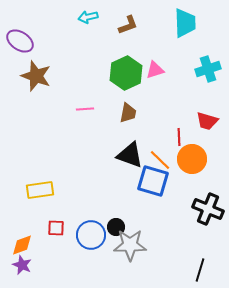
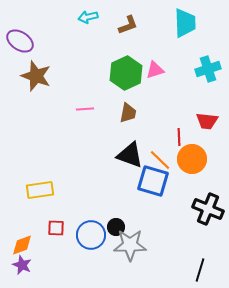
red trapezoid: rotated 10 degrees counterclockwise
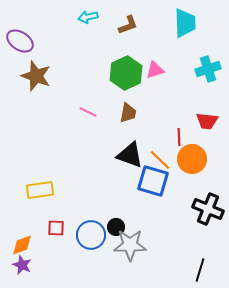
pink line: moved 3 px right, 3 px down; rotated 30 degrees clockwise
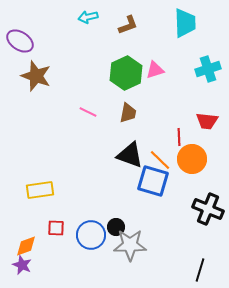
orange diamond: moved 4 px right, 1 px down
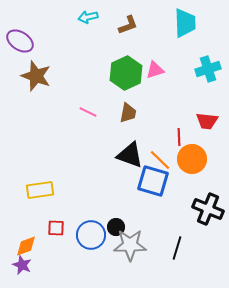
black line: moved 23 px left, 22 px up
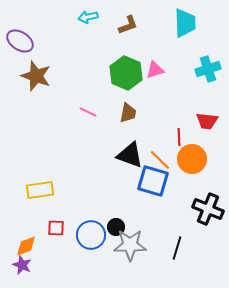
green hexagon: rotated 12 degrees counterclockwise
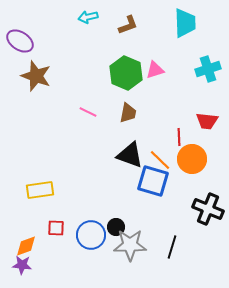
black line: moved 5 px left, 1 px up
purple star: rotated 18 degrees counterclockwise
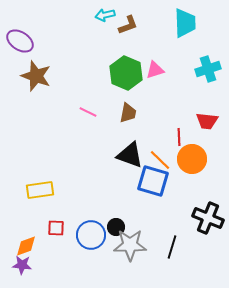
cyan arrow: moved 17 px right, 2 px up
black cross: moved 9 px down
